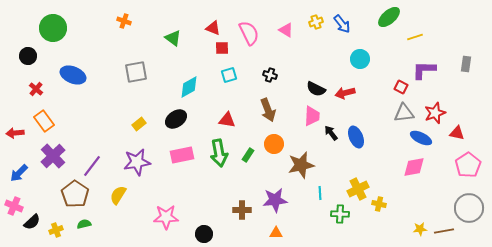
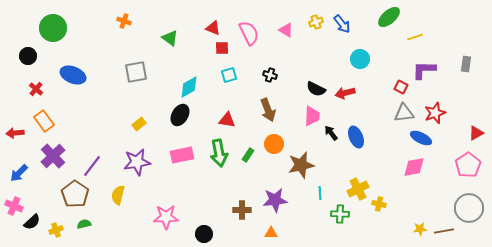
green triangle at (173, 38): moved 3 px left
black ellipse at (176, 119): moved 4 px right, 4 px up; rotated 25 degrees counterclockwise
red triangle at (457, 133): moved 19 px right; rotated 42 degrees counterclockwise
yellow semicircle at (118, 195): rotated 18 degrees counterclockwise
orange triangle at (276, 233): moved 5 px left
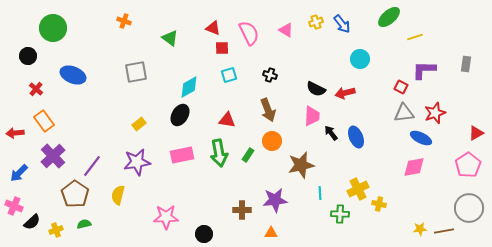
orange circle at (274, 144): moved 2 px left, 3 px up
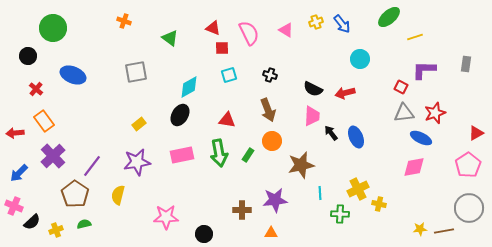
black semicircle at (316, 89): moved 3 px left
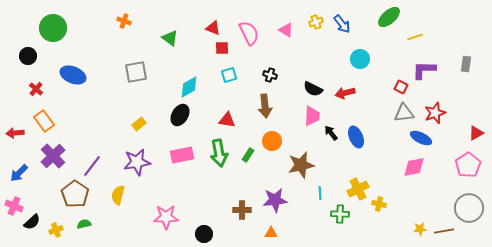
brown arrow at (268, 110): moved 3 px left, 4 px up; rotated 15 degrees clockwise
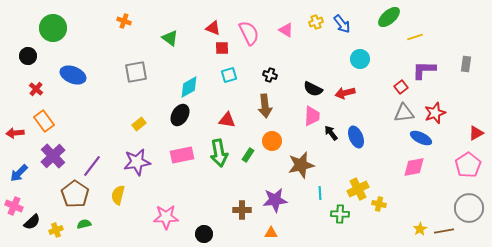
red square at (401, 87): rotated 24 degrees clockwise
yellow star at (420, 229): rotated 24 degrees counterclockwise
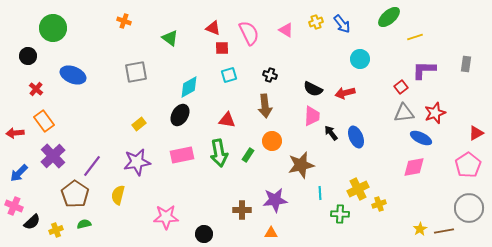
yellow cross at (379, 204): rotated 32 degrees counterclockwise
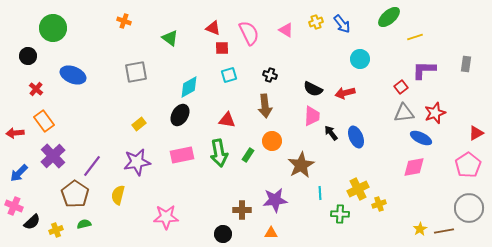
brown star at (301, 165): rotated 16 degrees counterclockwise
black circle at (204, 234): moved 19 px right
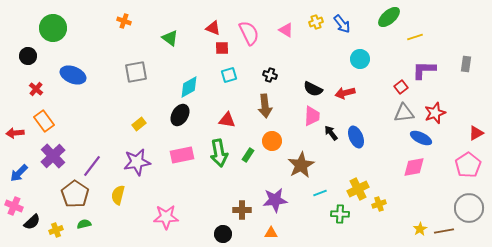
cyan line at (320, 193): rotated 72 degrees clockwise
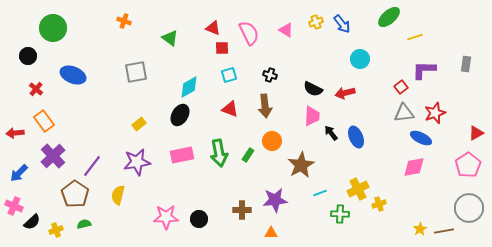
red triangle at (227, 120): moved 3 px right, 11 px up; rotated 12 degrees clockwise
black circle at (223, 234): moved 24 px left, 15 px up
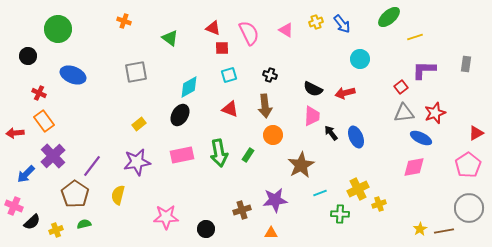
green circle at (53, 28): moved 5 px right, 1 px down
red cross at (36, 89): moved 3 px right, 4 px down; rotated 16 degrees counterclockwise
orange circle at (272, 141): moved 1 px right, 6 px up
blue arrow at (19, 173): moved 7 px right, 1 px down
brown cross at (242, 210): rotated 18 degrees counterclockwise
black circle at (199, 219): moved 7 px right, 10 px down
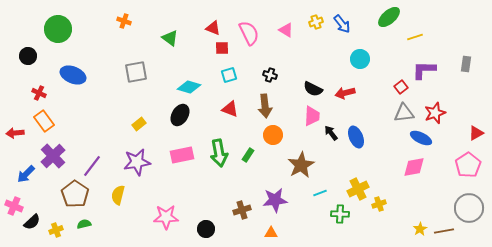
cyan diamond at (189, 87): rotated 45 degrees clockwise
